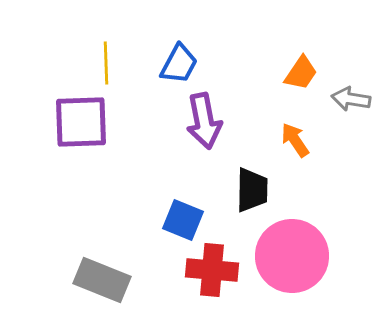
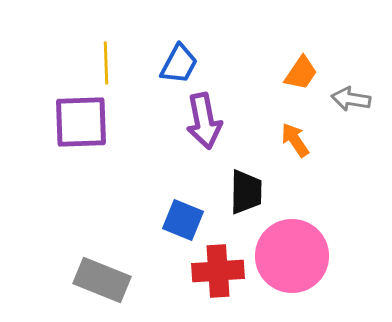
black trapezoid: moved 6 px left, 2 px down
red cross: moved 6 px right, 1 px down; rotated 9 degrees counterclockwise
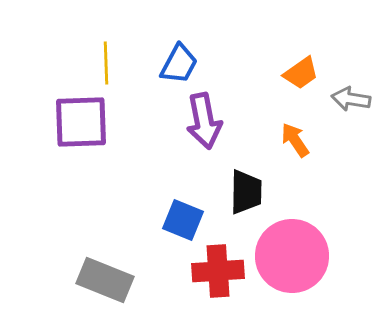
orange trapezoid: rotated 21 degrees clockwise
gray rectangle: moved 3 px right
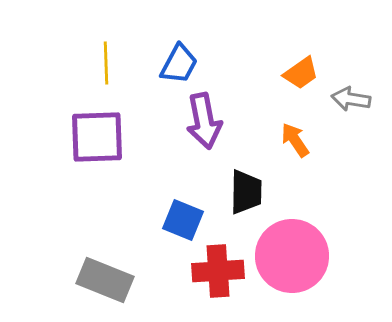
purple square: moved 16 px right, 15 px down
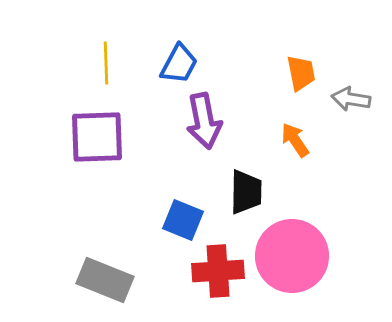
orange trapezoid: rotated 66 degrees counterclockwise
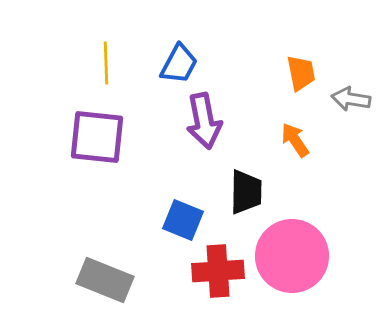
purple square: rotated 8 degrees clockwise
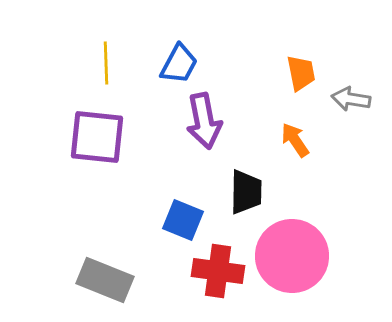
red cross: rotated 12 degrees clockwise
